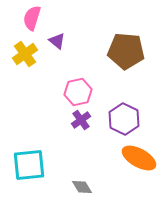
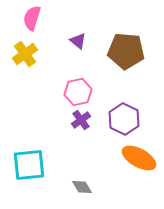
purple triangle: moved 21 px right
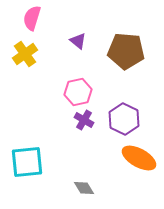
purple cross: moved 3 px right; rotated 24 degrees counterclockwise
cyan square: moved 2 px left, 3 px up
gray diamond: moved 2 px right, 1 px down
